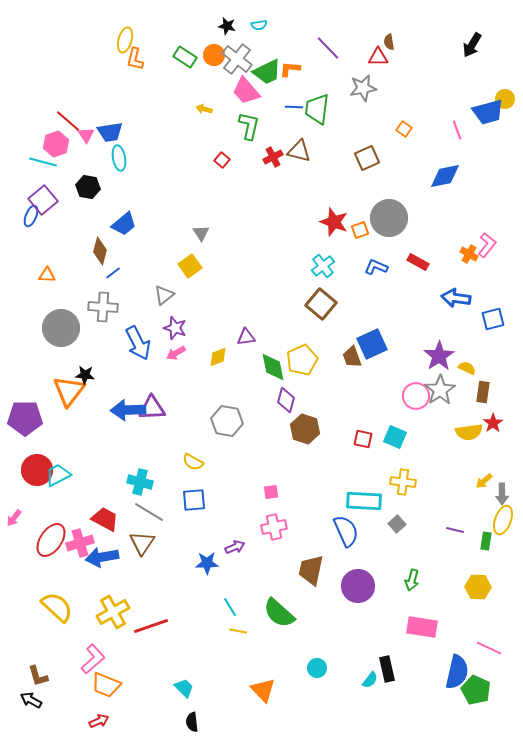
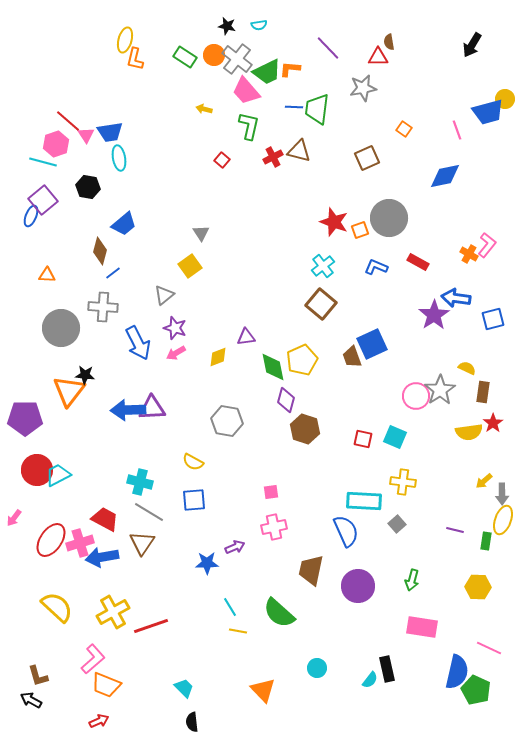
purple star at (439, 356): moved 5 px left, 41 px up
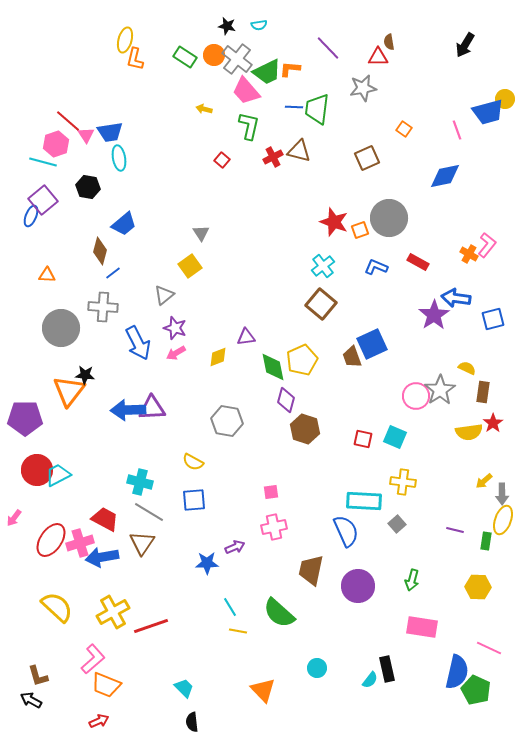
black arrow at (472, 45): moved 7 px left
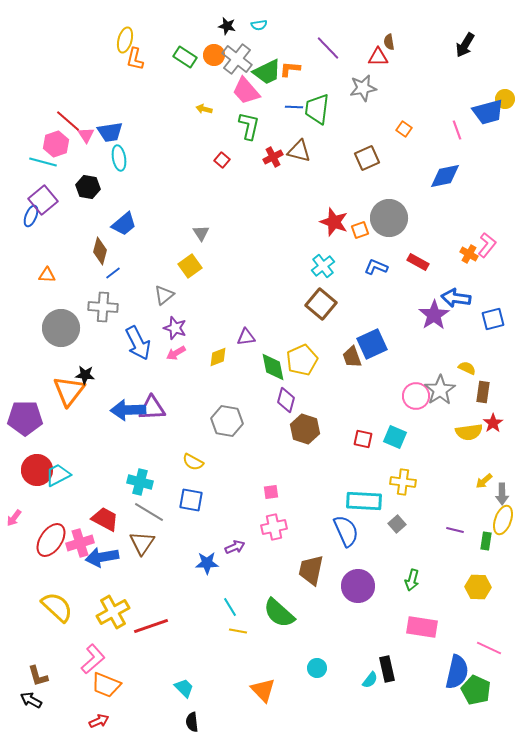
blue square at (194, 500): moved 3 px left; rotated 15 degrees clockwise
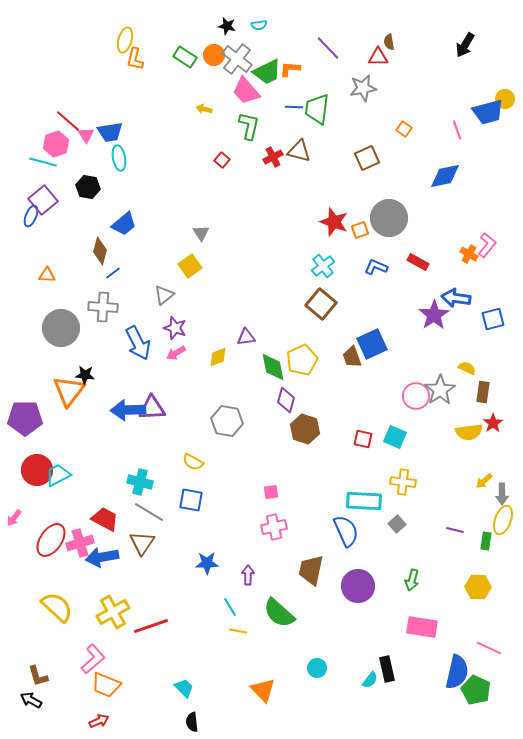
purple arrow at (235, 547): moved 13 px right, 28 px down; rotated 66 degrees counterclockwise
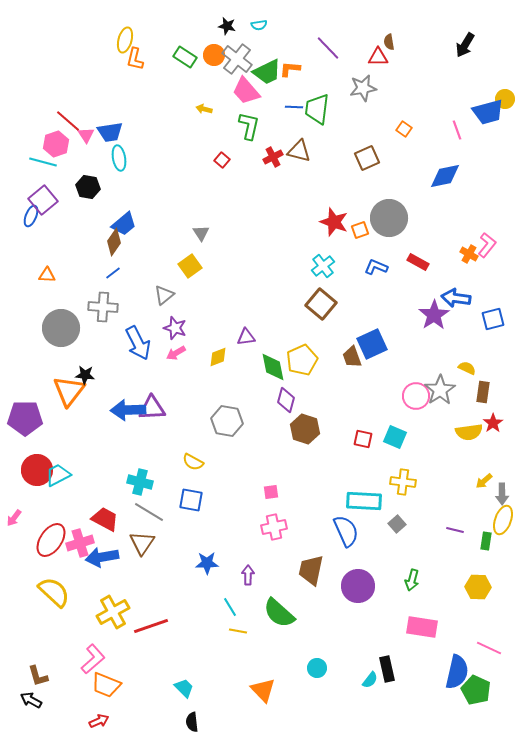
brown diamond at (100, 251): moved 14 px right, 9 px up; rotated 20 degrees clockwise
yellow semicircle at (57, 607): moved 3 px left, 15 px up
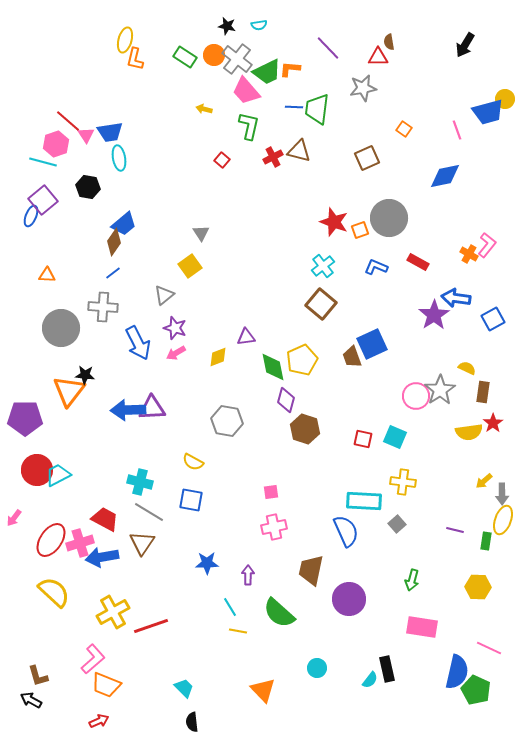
blue square at (493, 319): rotated 15 degrees counterclockwise
purple circle at (358, 586): moved 9 px left, 13 px down
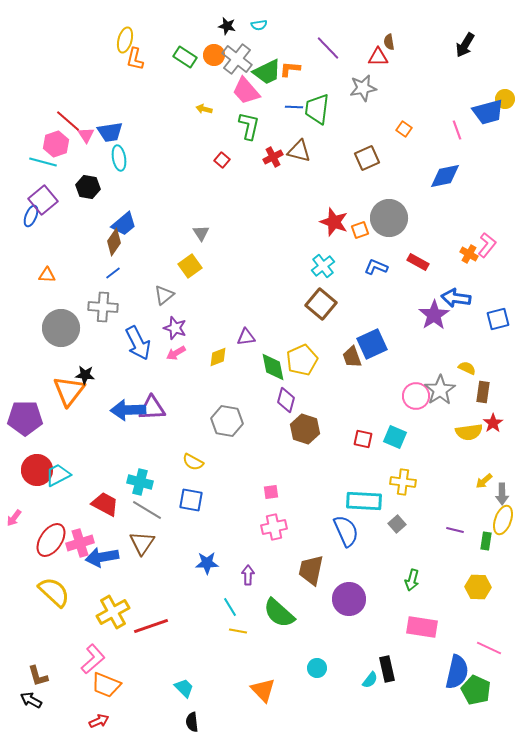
blue square at (493, 319): moved 5 px right; rotated 15 degrees clockwise
gray line at (149, 512): moved 2 px left, 2 px up
red trapezoid at (105, 519): moved 15 px up
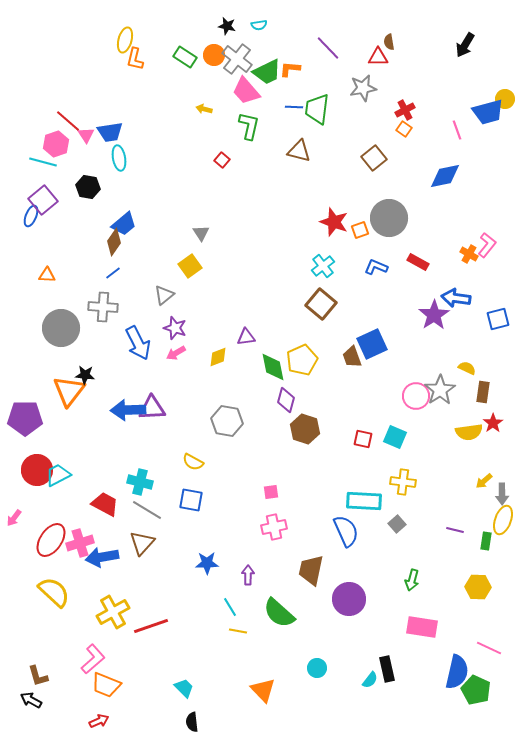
red cross at (273, 157): moved 132 px right, 47 px up
brown square at (367, 158): moved 7 px right; rotated 15 degrees counterclockwise
brown triangle at (142, 543): rotated 8 degrees clockwise
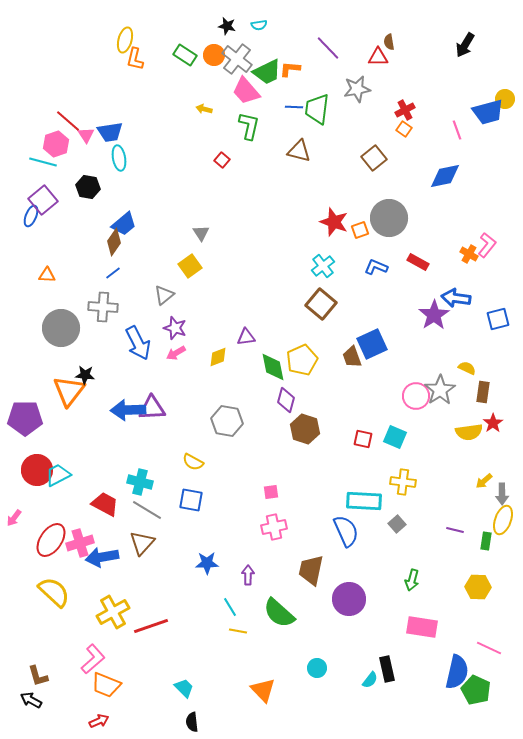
green rectangle at (185, 57): moved 2 px up
gray star at (363, 88): moved 6 px left, 1 px down
